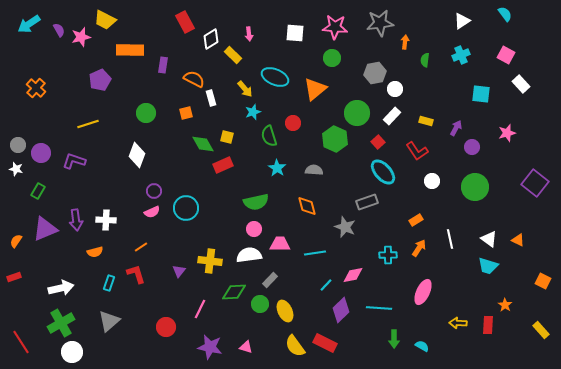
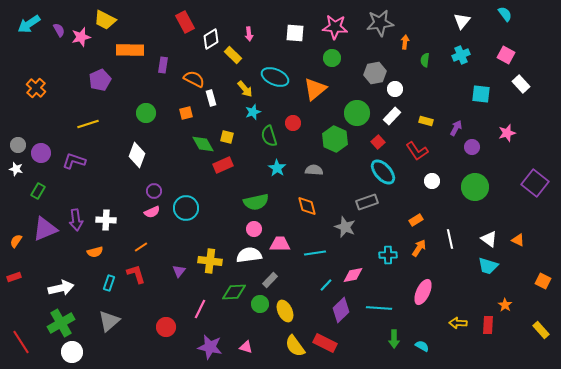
white triangle at (462, 21): rotated 18 degrees counterclockwise
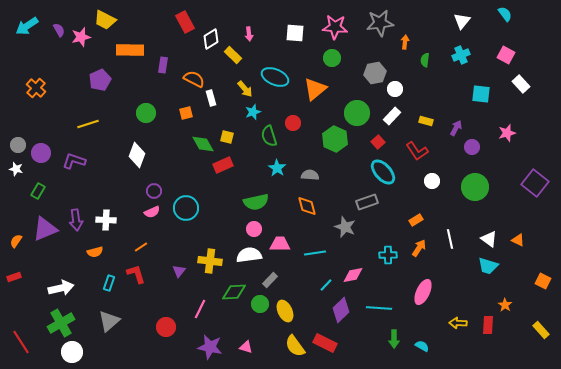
cyan arrow at (29, 24): moved 2 px left, 2 px down
gray semicircle at (314, 170): moved 4 px left, 5 px down
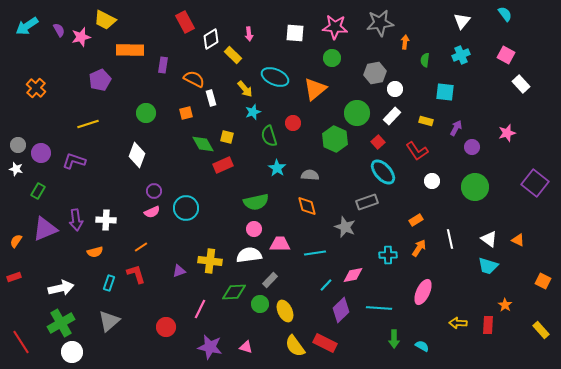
cyan square at (481, 94): moved 36 px left, 2 px up
purple triangle at (179, 271): rotated 32 degrees clockwise
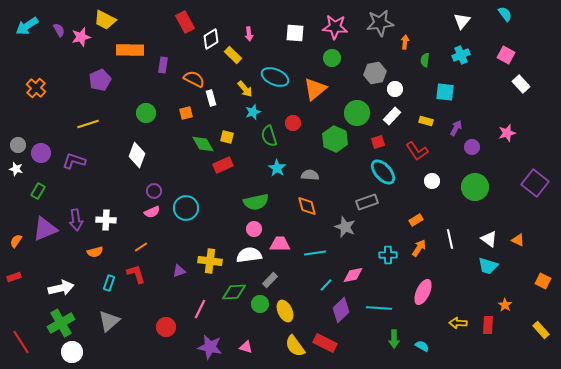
red square at (378, 142): rotated 24 degrees clockwise
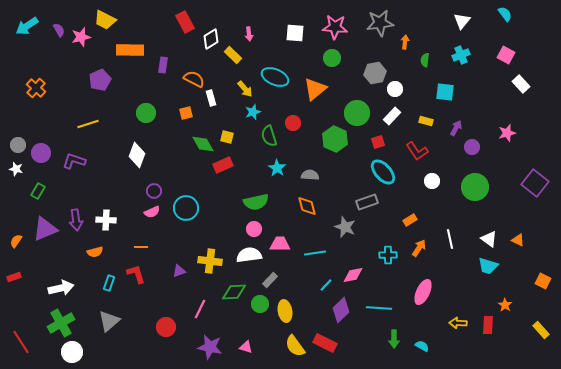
orange rectangle at (416, 220): moved 6 px left
orange line at (141, 247): rotated 32 degrees clockwise
yellow ellipse at (285, 311): rotated 15 degrees clockwise
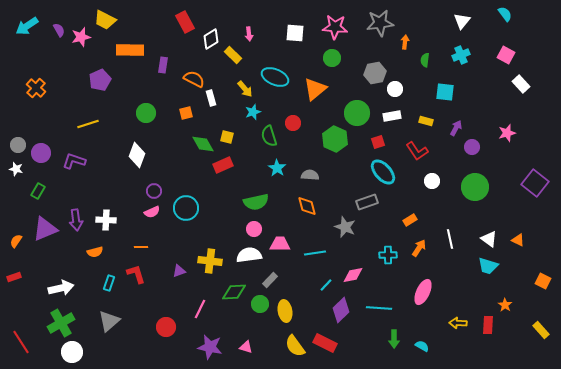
white rectangle at (392, 116): rotated 36 degrees clockwise
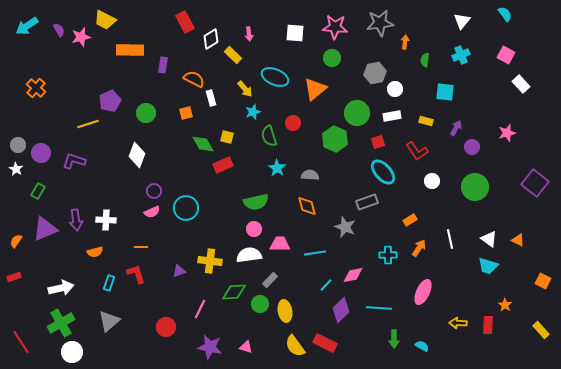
purple pentagon at (100, 80): moved 10 px right, 21 px down
white star at (16, 169): rotated 16 degrees clockwise
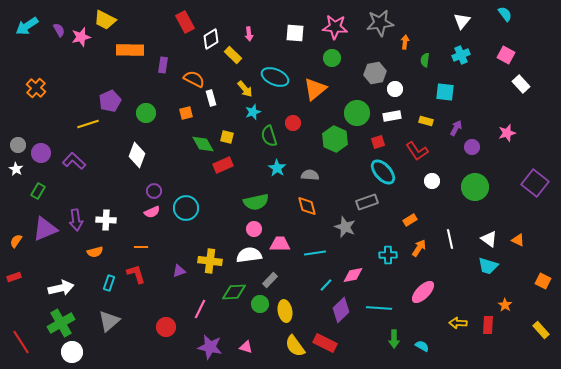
purple L-shape at (74, 161): rotated 25 degrees clockwise
pink ellipse at (423, 292): rotated 20 degrees clockwise
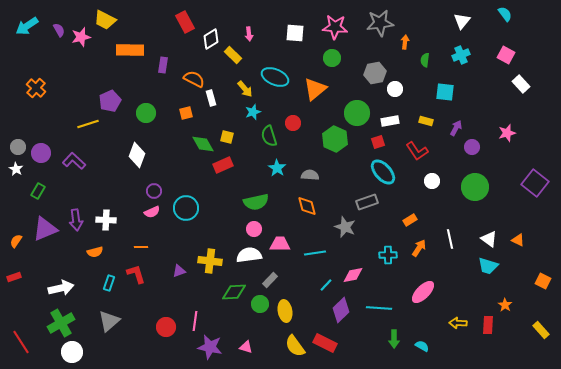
white rectangle at (392, 116): moved 2 px left, 5 px down
gray circle at (18, 145): moved 2 px down
pink line at (200, 309): moved 5 px left, 12 px down; rotated 18 degrees counterclockwise
